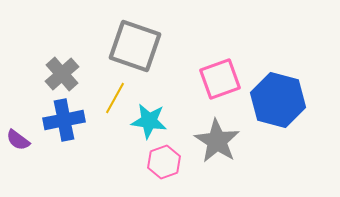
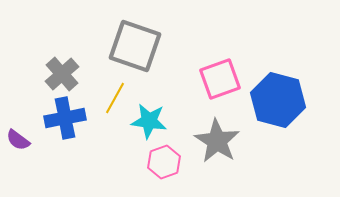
blue cross: moved 1 px right, 2 px up
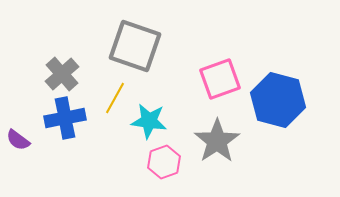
gray star: rotated 6 degrees clockwise
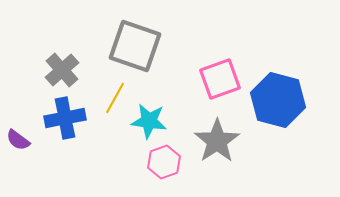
gray cross: moved 4 px up
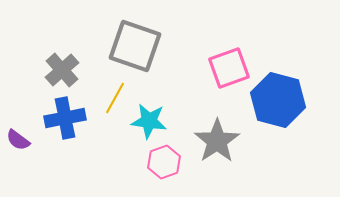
pink square: moved 9 px right, 11 px up
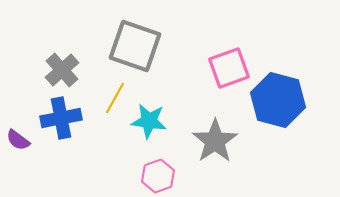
blue cross: moved 4 px left
gray star: moved 2 px left
pink hexagon: moved 6 px left, 14 px down
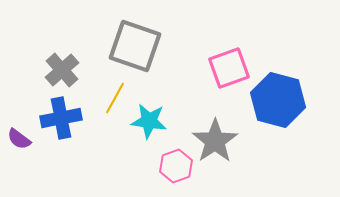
purple semicircle: moved 1 px right, 1 px up
pink hexagon: moved 18 px right, 10 px up
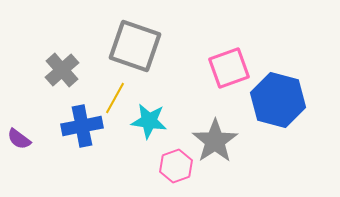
blue cross: moved 21 px right, 8 px down
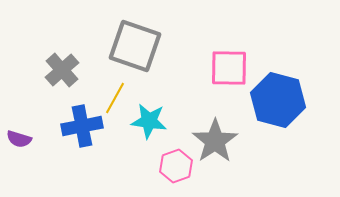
pink square: rotated 21 degrees clockwise
purple semicircle: rotated 20 degrees counterclockwise
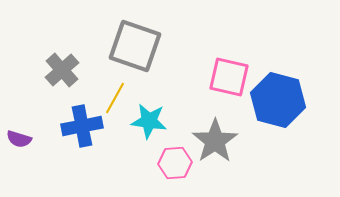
pink square: moved 9 px down; rotated 12 degrees clockwise
pink hexagon: moved 1 px left, 3 px up; rotated 16 degrees clockwise
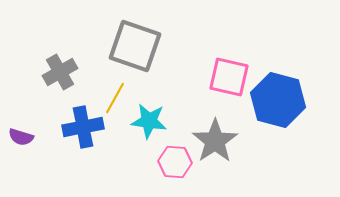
gray cross: moved 2 px left, 2 px down; rotated 12 degrees clockwise
blue cross: moved 1 px right, 1 px down
purple semicircle: moved 2 px right, 2 px up
pink hexagon: moved 1 px up; rotated 8 degrees clockwise
